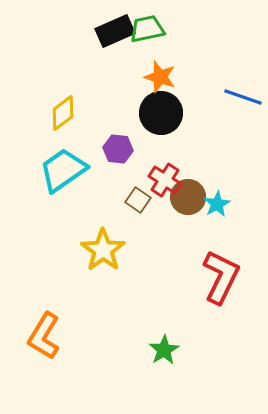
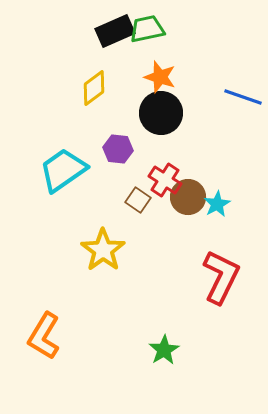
yellow diamond: moved 31 px right, 25 px up
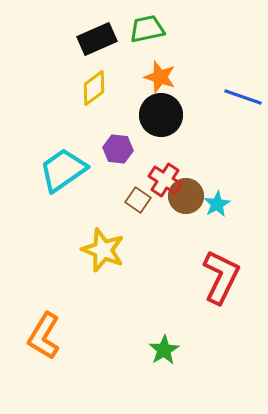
black rectangle: moved 18 px left, 8 px down
black circle: moved 2 px down
brown circle: moved 2 px left, 1 px up
yellow star: rotated 15 degrees counterclockwise
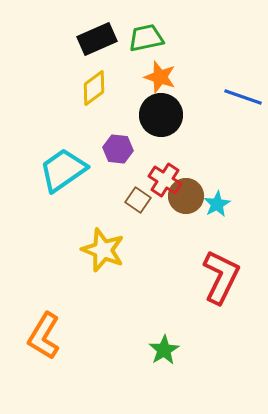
green trapezoid: moved 1 px left, 9 px down
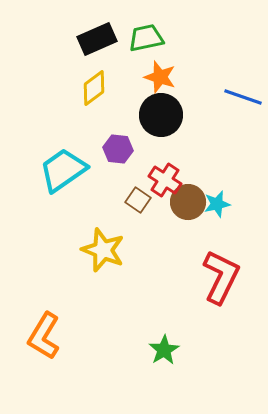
brown circle: moved 2 px right, 6 px down
cyan star: rotated 16 degrees clockwise
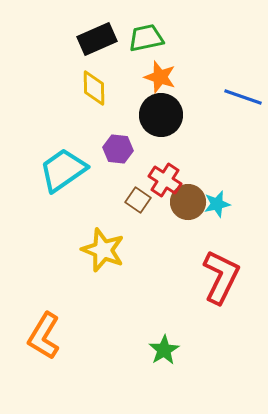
yellow diamond: rotated 54 degrees counterclockwise
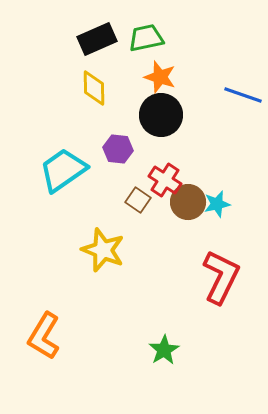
blue line: moved 2 px up
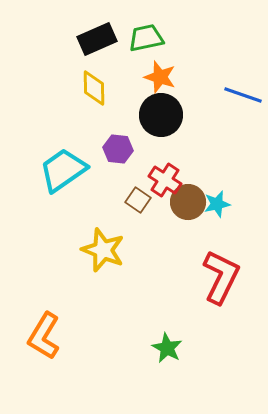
green star: moved 3 px right, 2 px up; rotated 12 degrees counterclockwise
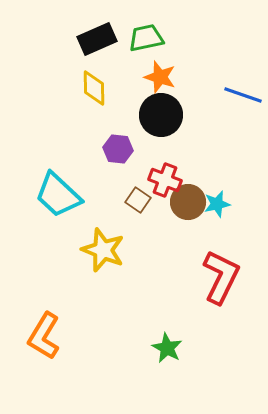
cyan trapezoid: moved 5 px left, 25 px down; rotated 102 degrees counterclockwise
red cross: rotated 12 degrees counterclockwise
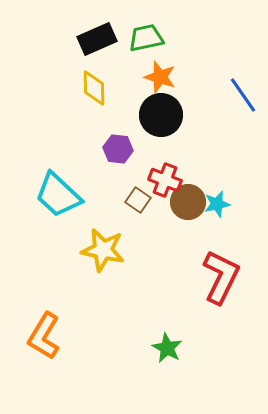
blue line: rotated 36 degrees clockwise
yellow star: rotated 9 degrees counterclockwise
